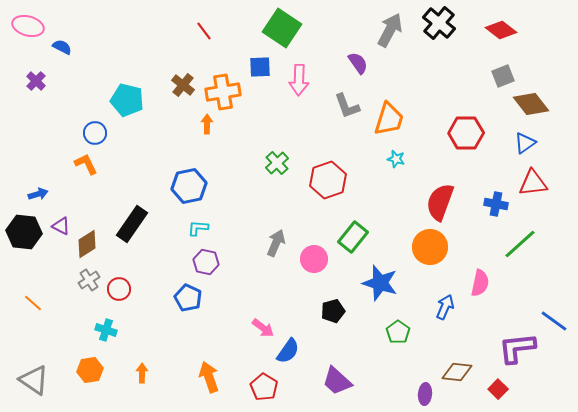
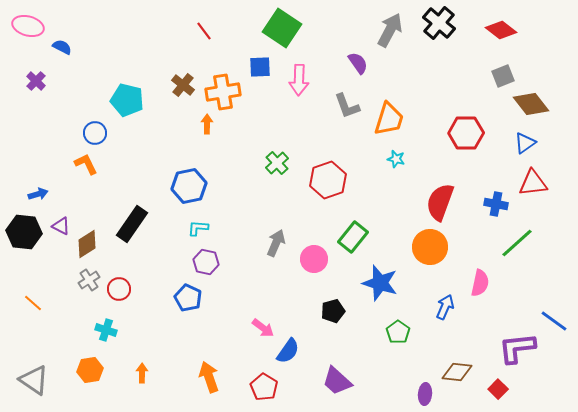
green line at (520, 244): moved 3 px left, 1 px up
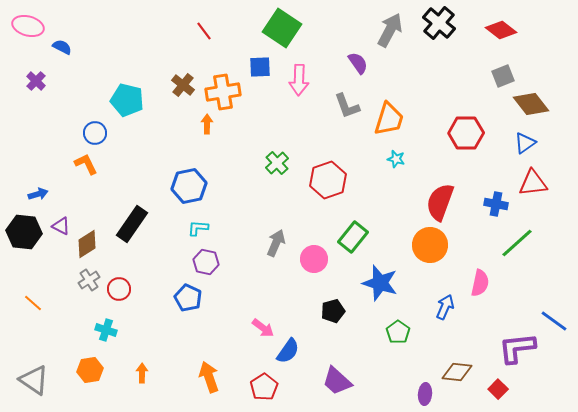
orange circle at (430, 247): moved 2 px up
red pentagon at (264, 387): rotated 8 degrees clockwise
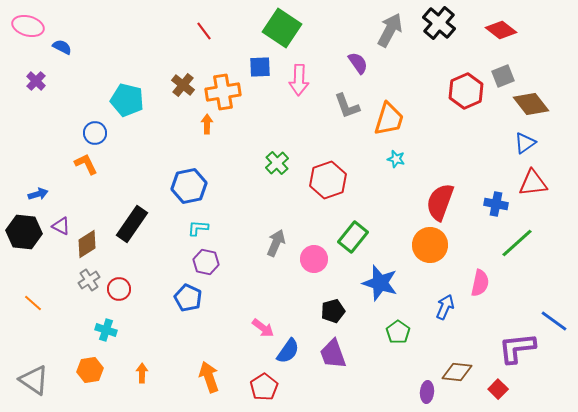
red hexagon at (466, 133): moved 42 px up; rotated 24 degrees counterclockwise
purple trapezoid at (337, 381): moved 4 px left, 27 px up; rotated 28 degrees clockwise
purple ellipse at (425, 394): moved 2 px right, 2 px up
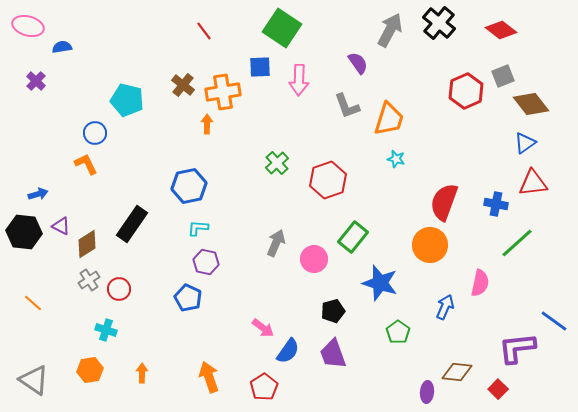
blue semicircle at (62, 47): rotated 36 degrees counterclockwise
red semicircle at (440, 202): moved 4 px right
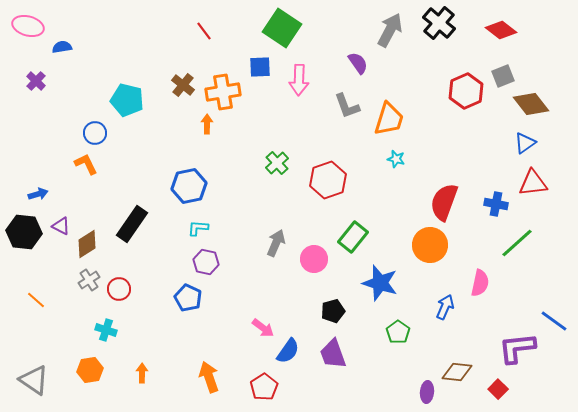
orange line at (33, 303): moved 3 px right, 3 px up
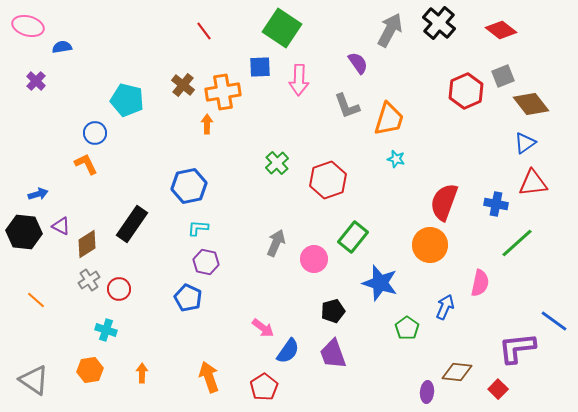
green pentagon at (398, 332): moved 9 px right, 4 px up
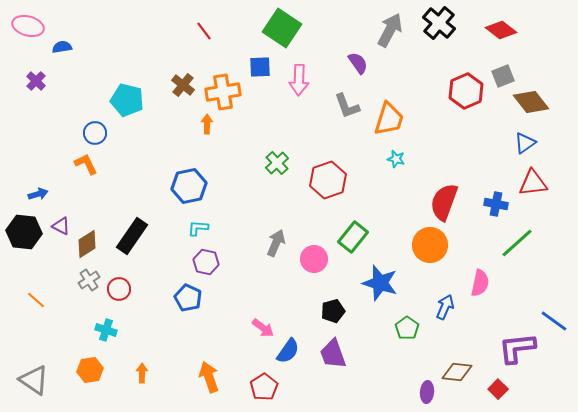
brown diamond at (531, 104): moved 2 px up
black rectangle at (132, 224): moved 12 px down
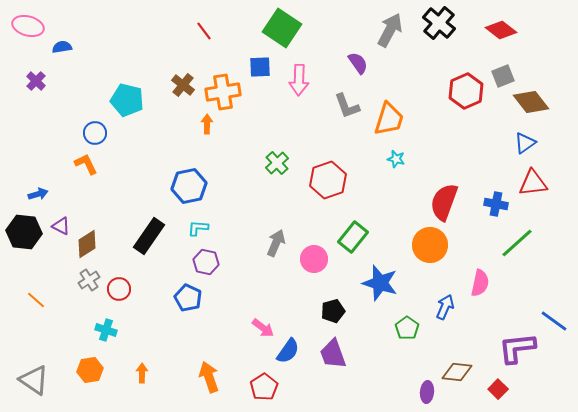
black rectangle at (132, 236): moved 17 px right
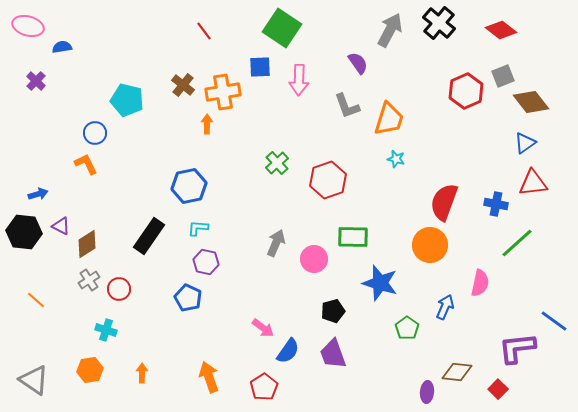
green rectangle at (353, 237): rotated 52 degrees clockwise
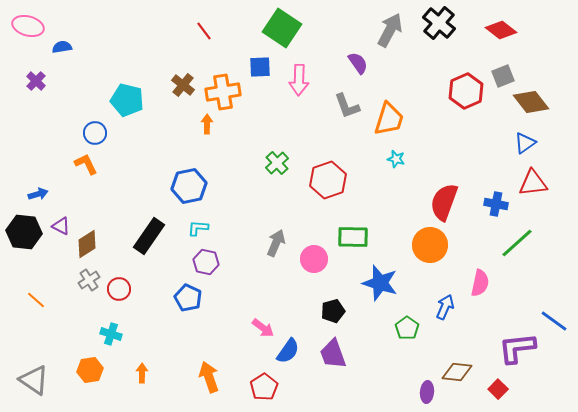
cyan cross at (106, 330): moved 5 px right, 4 px down
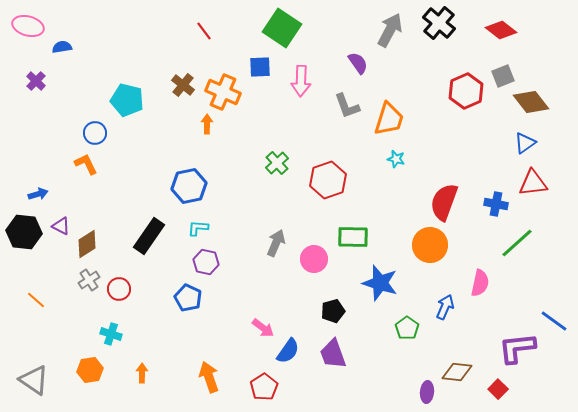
pink arrow at (299, 80): moved 2 px right, 1 px down
orange cross at (223, 92): rotated 32 degrees clockwise
